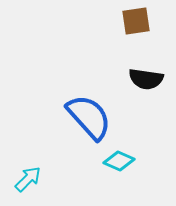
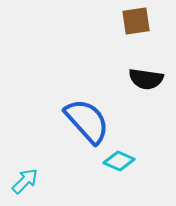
blue semicircle: moved 2 px left, 4 px down
cyan arrow: moved 3 px left, 2 px down
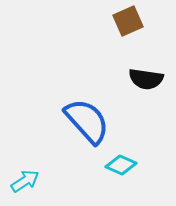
brown square: moved 8 px left; rotated 16 degrees counterclockwise
cyan diamond: moved 2 px right, 4 px down
cyan arrow: rotated 12 degrees clockwise
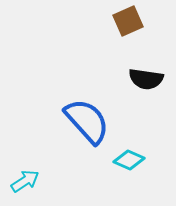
cyan diamond: moved 8 px right, 5 px up
